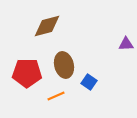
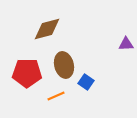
brown diamond: moved 3 px down
blue square: moved 3 px left
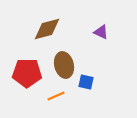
purple triangle: moved 25 px left, 12 px up; rotated 28 degrees clockwise
blue square: rotated 21 degrees counterclockwise
